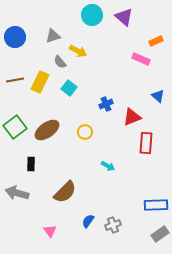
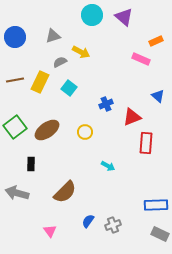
yellow arrow: moved 3 px right, 1 px down
gray semicircle: rotated 104 degrees clockwise
gray rectangle: rotated 60 degrees clockwise
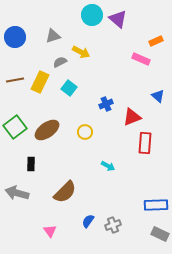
purple triangle: moved 6 px left, 2 px down
red rectangle: moved 1 px left
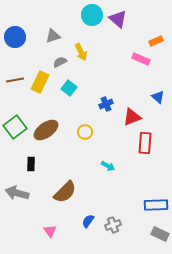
yellow arrow: rotated 36 degrees clockwise
blue triangle: moved 1 px down
brown ellipse: moved 1 px left
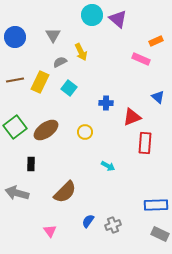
gray triangle: moved 1 px up; rotated 42 degrees counterclockwise
blue cross: moved 1 px up; rotated 24 degrees clockwise
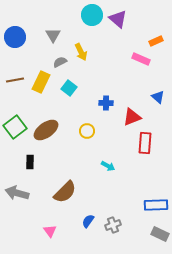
yellow rectangle: moved 1 px right
yellow circle: moved 2 px right, 1 px up
black rectangle: moved 1 px left, 2 px up
